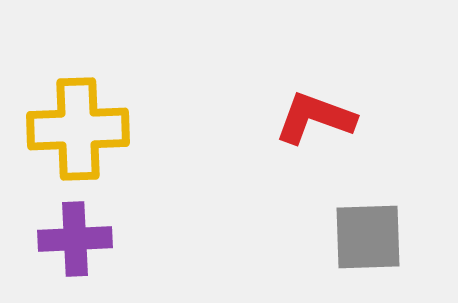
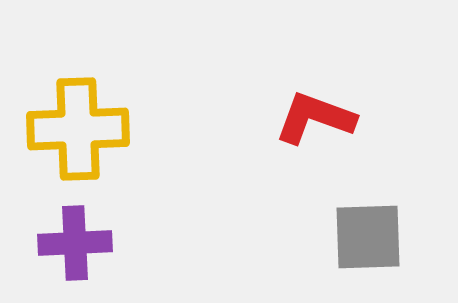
purple cross: moved 4 px down
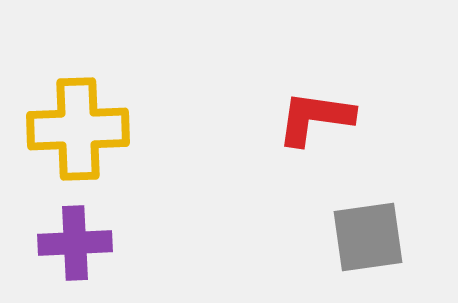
red L-shape: rotated 12 degrees counterclockwise
gray square: rotated 6 degrees counterclockwise
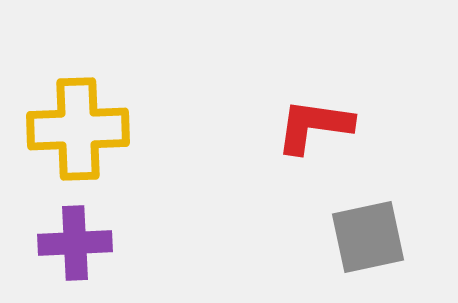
red L-shape: moved 1 px left, 8 px down
gray square: rotated 4 degrees counterclockwise
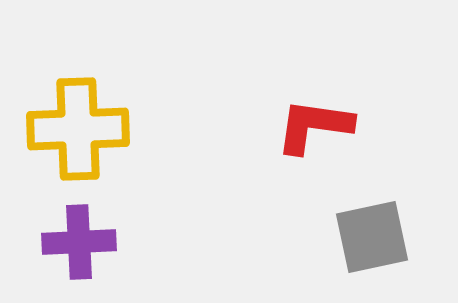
gray square: moved 4 px right
purple cross: moved 4 px right, 1 px up
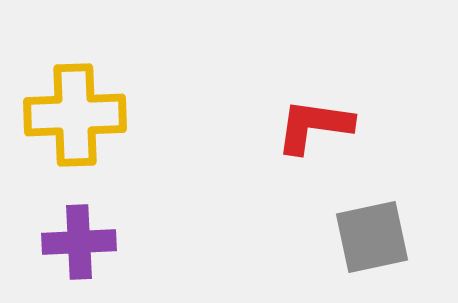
yellow cross: moved 3 px left, 14 px up
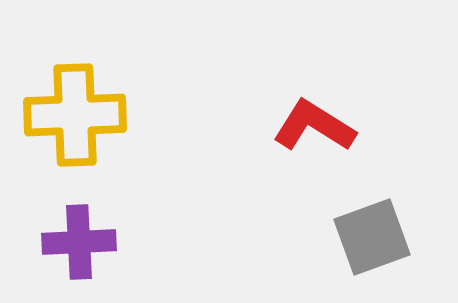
red L-shape: rotated 24 degrees clockwise
gray square: rotated 8 degrees counterclockwise
